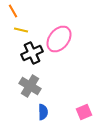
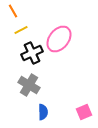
yellow line: rotated 40 degrees counterclockwise
gray cross: moved 1 px left, 1 px up
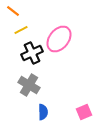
orange line: rotated 24 degrees counterclockwise
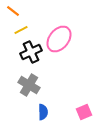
black cross: moved 1 px left, 1 px up
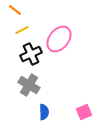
orange line: moved 2 px right, 1 px up
yellow line: moved 1 px right
black cross: moved 2 px down
blue semicircle: moved 1 px right
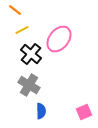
black cross: rotated 25 degrees counterclockwise
blue semicircle: moved 3 px left, 1 px up
